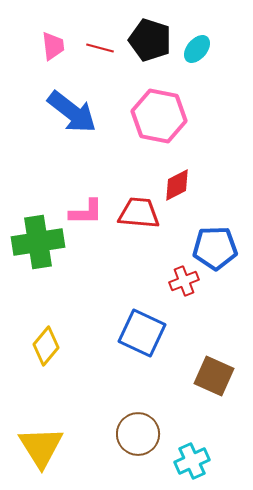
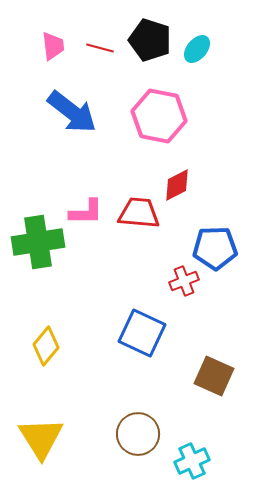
yellow triangle: moved 9 px up
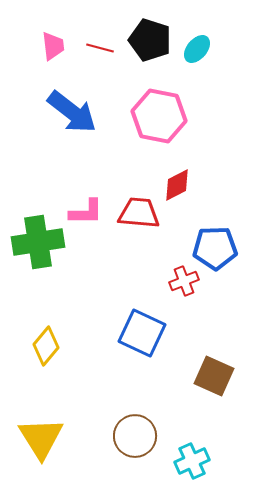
brown circle: moved 3 px left, 2 px down
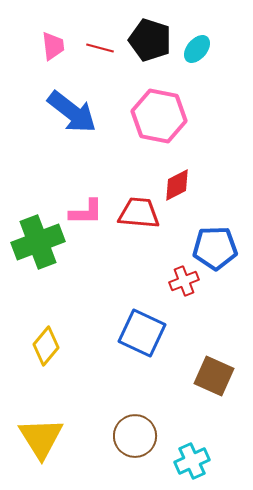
green cross: rotated 12 degrees counterclockwise
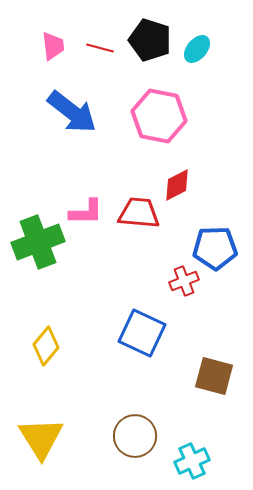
brown square: rotated 9 degrees counterclockwise
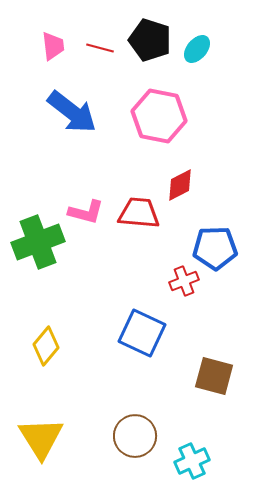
red diamond: moved 3 px right
pink L-shape: rotated 15 degrees clockwise
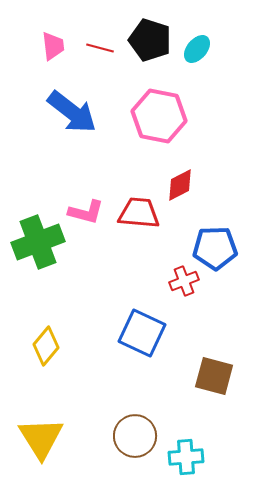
cyan cross: moved 6 px left, 4 px up; rotated 20 degrees clockwise
